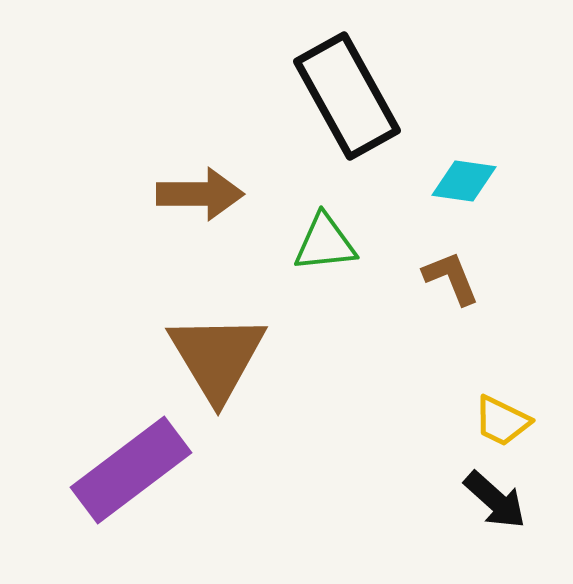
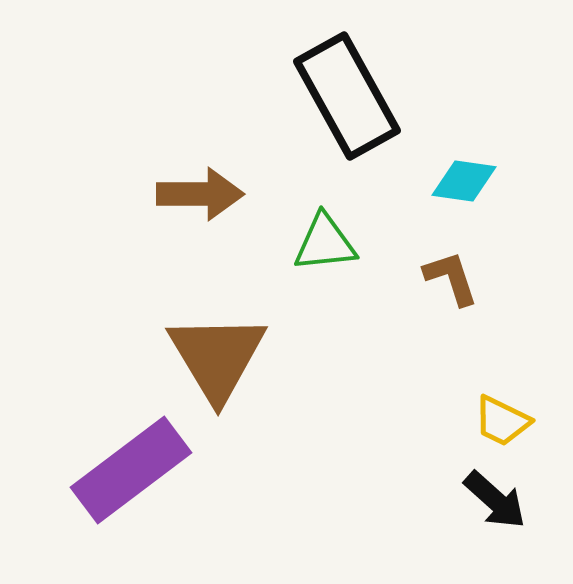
brown L-shape: rotated 4 degrees clockwise
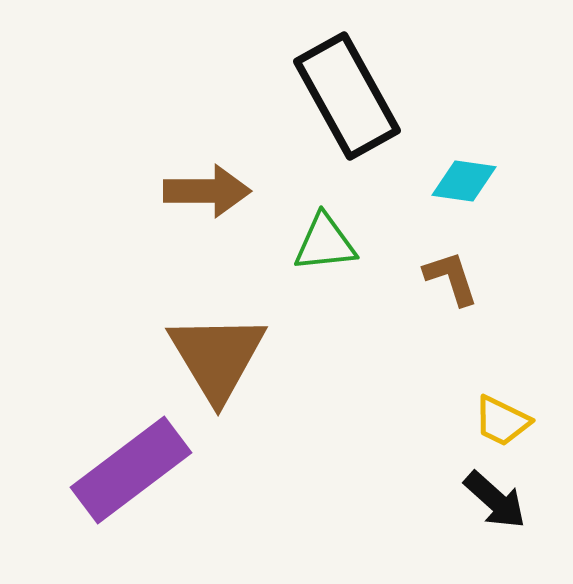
brown arrow: moved 7 px right, 3 px up
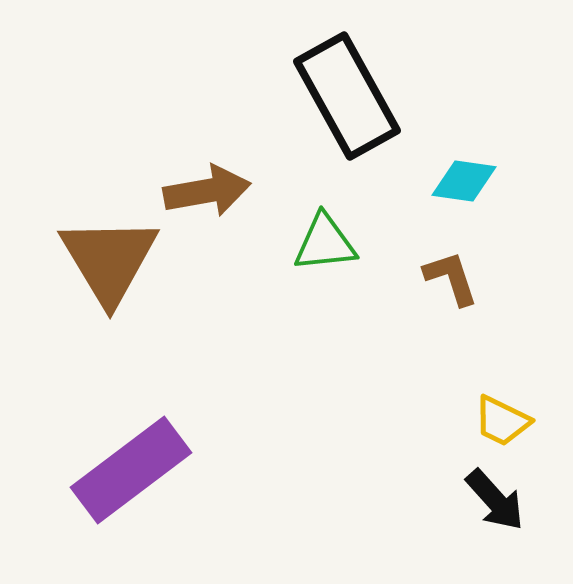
brown arrow: rotated 10 degrees counterclockwise
brown triangle: moved 108 px left, 97 px up
black arrow: rotated 6 degrees clockwise
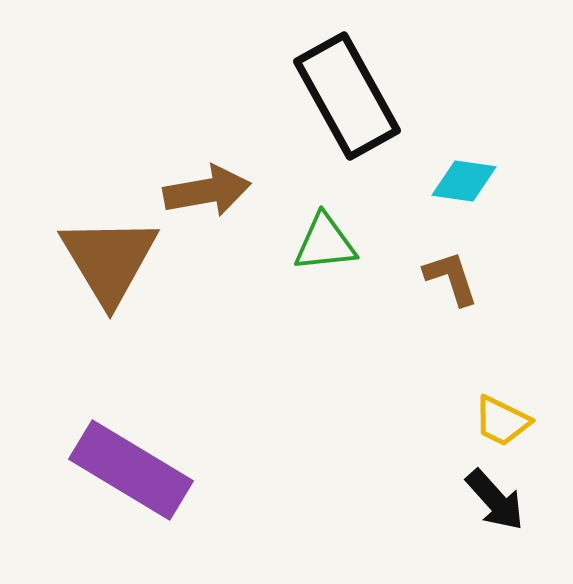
purple rectangle: rotated 68 degrees clockwise
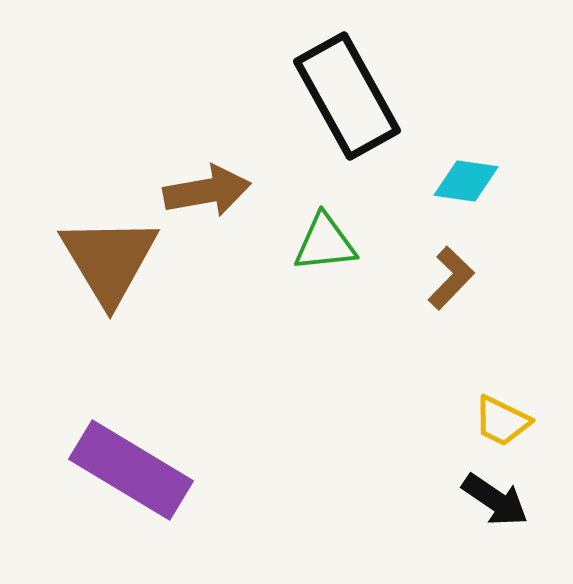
cyan diamond: moved 2 px right
brown L-shape: rotated 62 degrees clockwise
black arrow: rotated 14 degrees counterclockwise
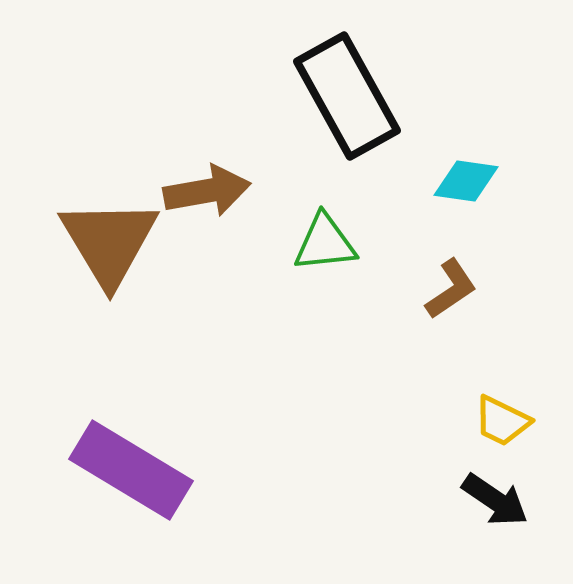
brown triangle: moved 18 px up
brown L-shape: moved 11 px down; rotated 12 degrees clockwise
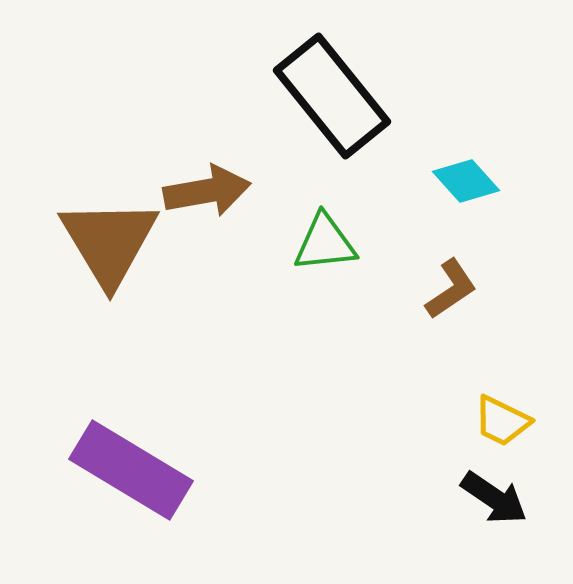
black rectangle: moved 15 px left; rotated 10 degrees counterclockwise
cyan diamond: rotated 40 degrees clockwise
black arrow: moved 1 px left, 2 px up
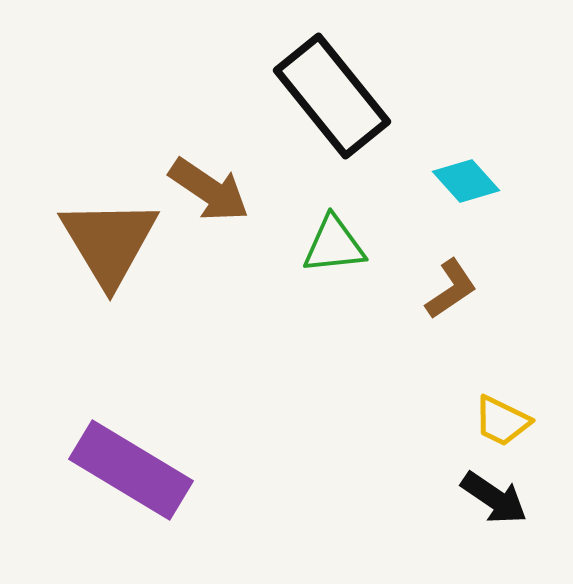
brown arrow: moved 2 px right, 1 px up; rotated 44 degrees clockwise
green triangle: moved 9 px right, 2 px down
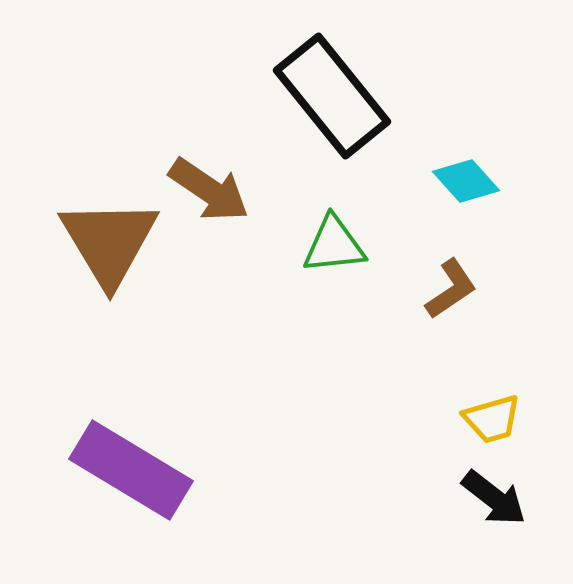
yellow trapezoid: moved 10 px left, 2 px up; rotated 42 degrees counterclockwise
black arrow: rotated 4 degrees clockwise
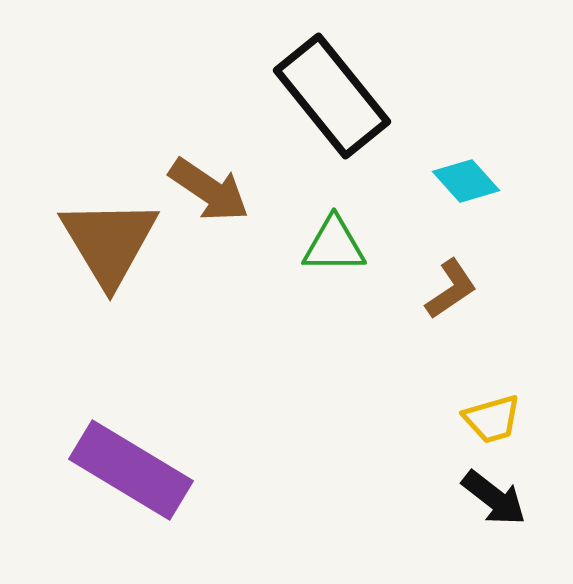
green triangle: rotated 6 degrees clockwise
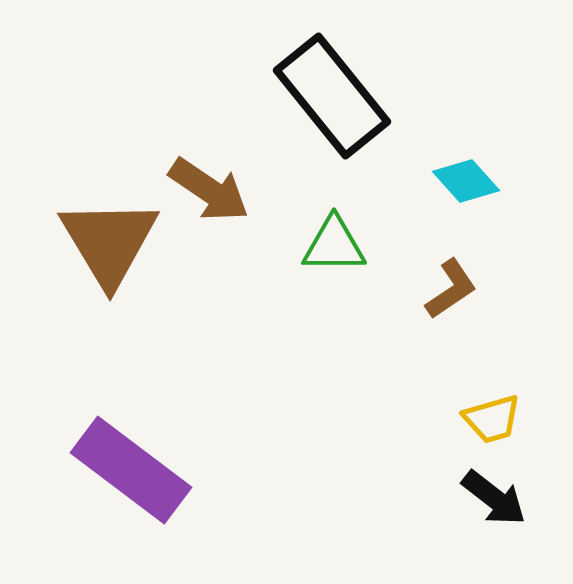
purple rectangle: rotated 6 degrees clockwise
